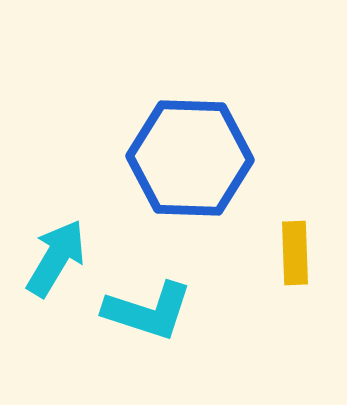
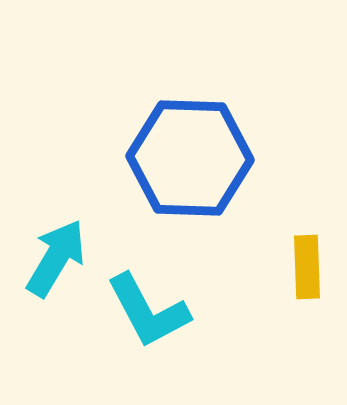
yellow rectangle: moved 12 px right, 14 px down
cyan L-shape: rotated 44 degrees clockwise
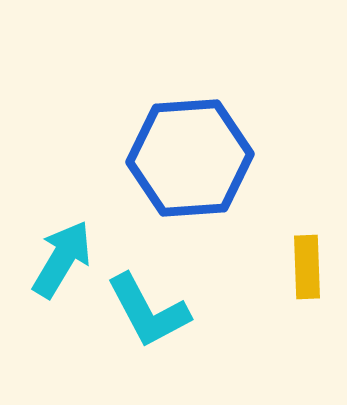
blue hexagon: rotated 6 degrees counterclockwise
cyan arrow: moved 6 px right, 1 px down
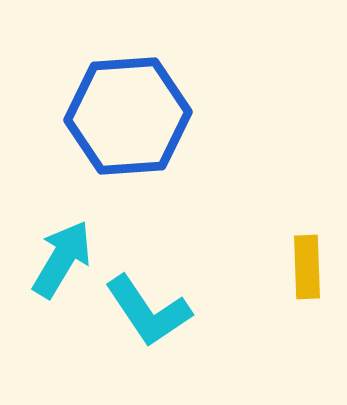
blue hexagon: moved 62 px left, 42 px up
cyan L-shape: rotated 6 degrees counterclockwise
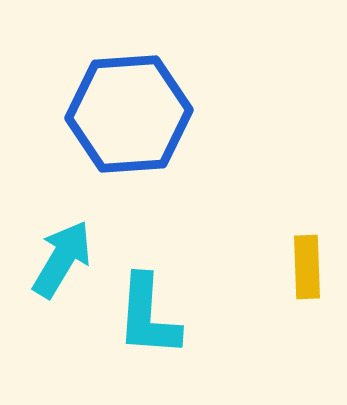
blue hexagon: moved 1 px right, 2 px up
cyan L-shape: moved 5 px down; rotated 38 degrees clockwise
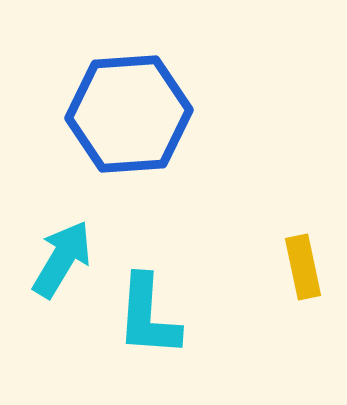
yellow rectangle: moved 4 px left; rotated 10 degrees counterclockwise
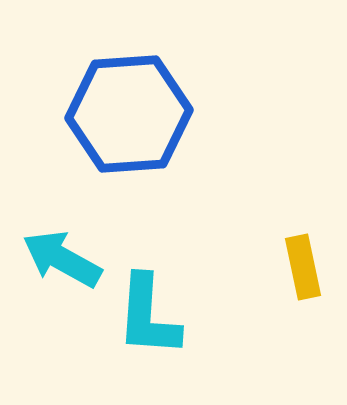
cyan arrow: rotated 92 degrees counterclockwise
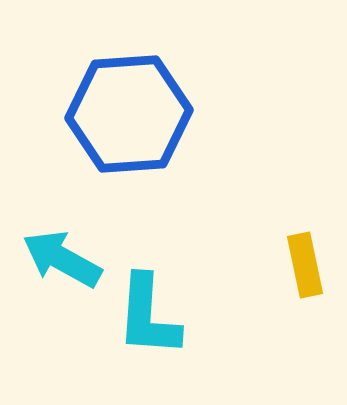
yellow rectangle: moved 2 px right, 2 px up
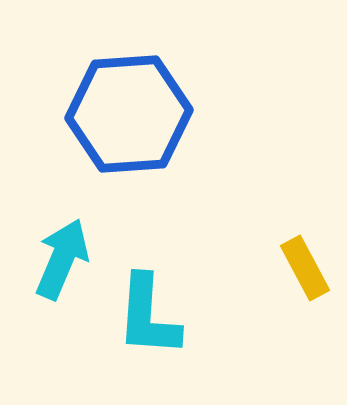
cyan arrow: rotated 84 degrees clockwise
yellow rectangle: moved 3 px down; rotated 16 degrees counterclockwise
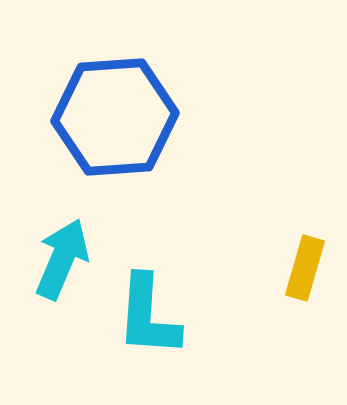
blue hexagon: moved 14 px left, 3 px down
yellow rectangle: rotated 44 degrees clockwise
